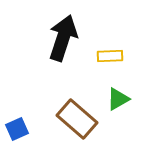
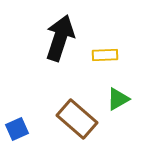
black arrow: moved 3 px left
yellow rectangle: moved 5 px left, 1 px up
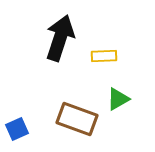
yellow rectangle: moved 1 px left, 1 px down
brown rectangle: rotated 21 degrees counterclockwise
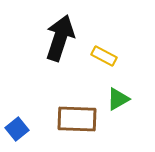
yellow rectangle: rotated 30 degrees clockwise
brown rectangle: rotated 18 degrees counterclockwise
blue square: rotated 15 degrees counterclockwise
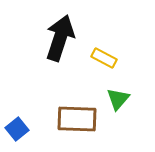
yellow rectangle: moved 2 px down
green triangle: rotated 20 degrees counterclockwise
